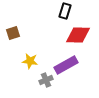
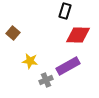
brown square: rotated 32 degrees counterclockwise
purple rectangle: moved 2 px right, 1 px down
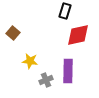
red diamond: rotated 15 degrees counterclockwise
purple rectangle: moved 5 px down; rotated 60 degrees counterclockwise
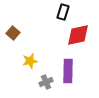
black rectangle: moved 2 px left, 1 px down
yellow star: rotated 21 degrees counterclockwise
gray cross: moved 2 px down
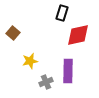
black rectangle: moved 1 px left, 1 px down
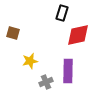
brown square: rotated 24 degrees counterclockwise
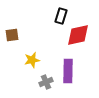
black rectangle: moved 1 px left, 3 px down
brown square: moved 1 px left, 2 px down; rotated 24 degrees counterclockwise
yellow star: moved 2 px right, 1 px up
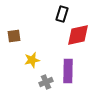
black rectangle: moved 1 px right, 2 px up
brown square: moved 2 px right, 1 px down
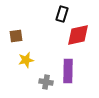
brown square: moved 2 px right
yellow star: moved 6 px left
gray cross: rotated 32 degrees clockwise
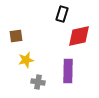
red diamond: moved 1 px right, 1 px down
gray cross: moved 8 px left
